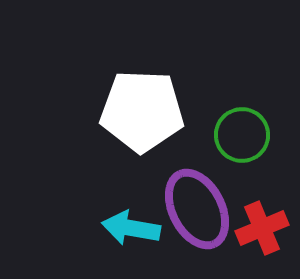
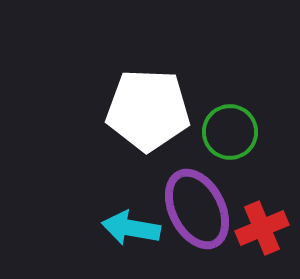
white pentagon: moved 6 px right, 1 px up
green circle: moved 12 px left, 3 px up
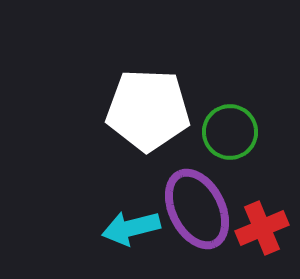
cyan arrow: rotated 24 degrees counterclockwise
